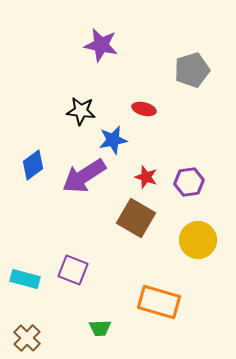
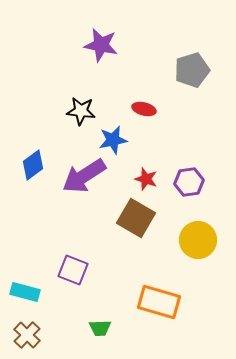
red star: moved 2 px down
cyan rectangle: moved 13 px down
brown cross: moved 3 px up
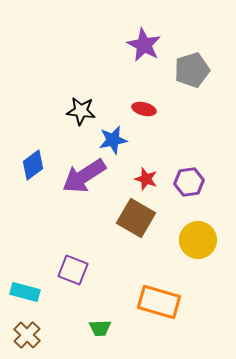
purple star: moved 43 px right; rotated 16 degrees clockwise
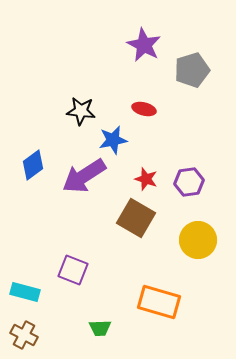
brown cross: moved 3 px left; rotated 16 degrees counterclockwise
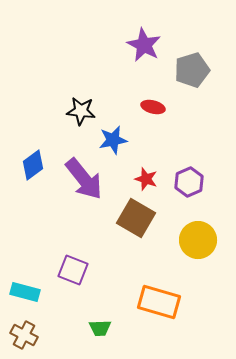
red ellipse: moved 9 px right, 2 px up
purple arrow: moved 3 px down; rotated 96 degrees counterclockwise
purple hexagon: rotated 16 degrees counterclockwise
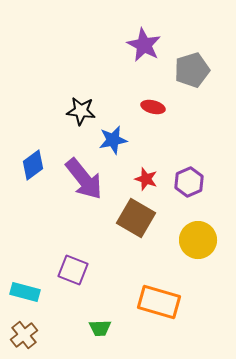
brown cross: rotated 24 degrees clockwise
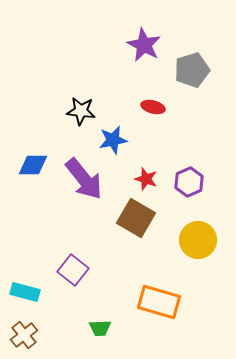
blue diamond: rotated 36 degrees clockwise
purple square: rotated 16 degrees clockwise
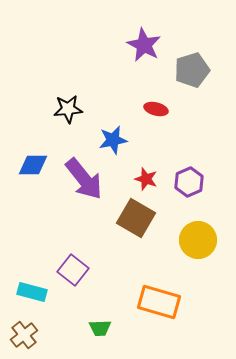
red ellipse: moved 3 px right, 2 px down
black star: moved 13 px left, 2 px up; rotated 12 degrees counterclockwise
cyan rectangle: moved 7 px right
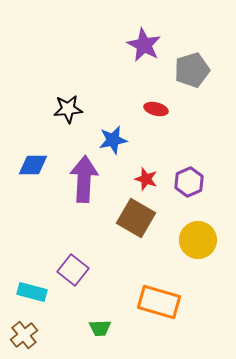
purple arrow: rotated 138 degrees counterclockwise
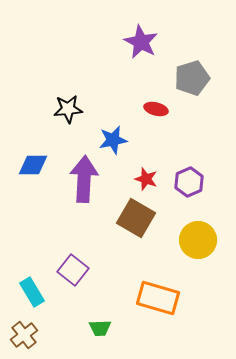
purple star: moved 3 px left, 3 px up
gray pentagon: moved 8 px down
cyan rectangle: rotated 44 degrees clockwise
orange rectangle: moved 1 px left, 4 px up
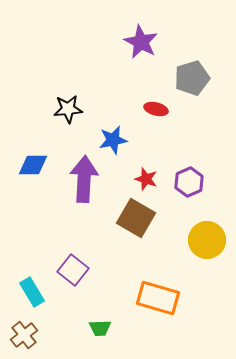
yellow circle: moved 9 px right
